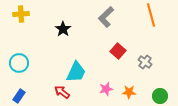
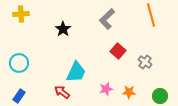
gray L-shape: moved 1 px right, 2 px down
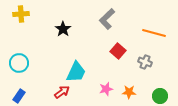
orange line: moved 3 px right, 18 px down; rotated 60 degrees counterclockwise
gray cross: rotated 16 degrees counterclockwise
red arrow: rotated 105 degrees clockwise
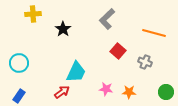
yellow cross: moved 12 px right
pink star: rotated 24 degrees clockwise
green circle: moved 6 px right, 4 px up
